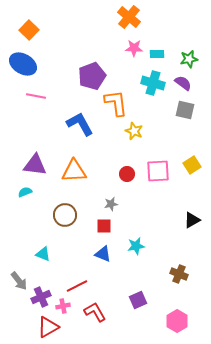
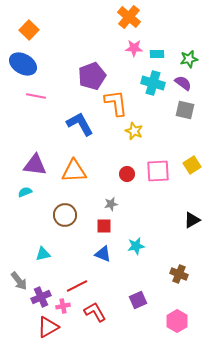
cyan triangle: rotated 35 degrees counterclockwise
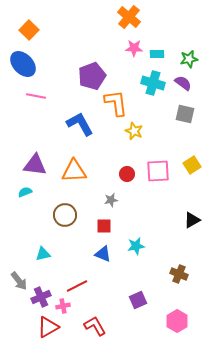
blue ellipse: rotated 16 degrees clockwise
gray square: moved 4 px down
gray star: moved 4 px up
red L-shape: moved 14 px down
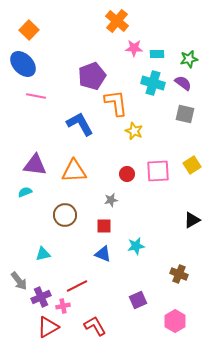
orange cross: moved 12 px left, 4 px down
pink hexagon: moved 2 px left
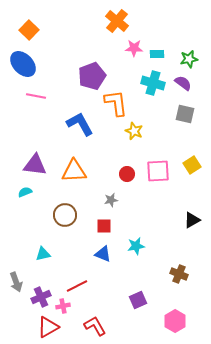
gray arrow: moved 3 px left, 1 px down; rotated 18 degrees clockwise
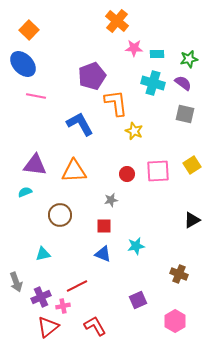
brown circle: moved 5 px left
red triangle: rotated 10 degrees counterclockwise
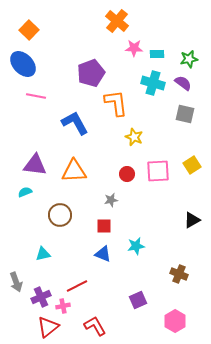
purple pentagon: moved 1 px left, 3 px up
blue L-shape: moved 5 px left, 1 px up
yellow star: moved 6 px down
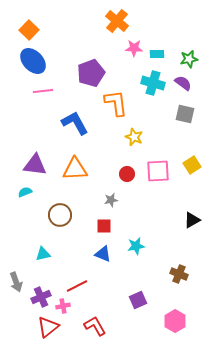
blue ellipse: moved 10 px right, 3 px up
pink line: moved 7 px right, 5 px up; rotated 18 degrees counterclockwise
orange triangle: moved 1 px right, 2 px up
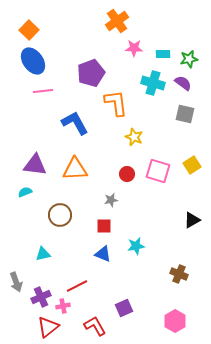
orange cross: rotated 15 degrees clockwise
cyan rectangle: moved 6 px right
blue ellipse: rotated 8 degrees clockwise
pink square: rotated 20 degrees clockwise
purple square: moved 14 px left, 8 px down
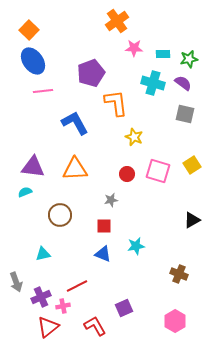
purple triangle: moved 2 px left, 2 px down
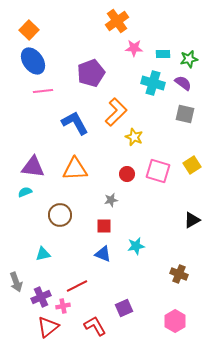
orange L-shape: moved 9 px down; rotated 52 degrees clockwise
